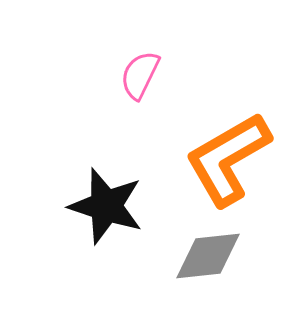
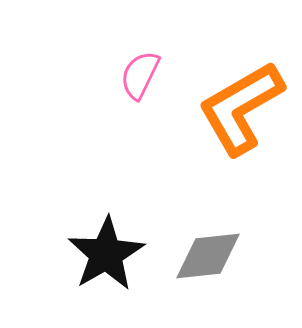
orange L-shape: moved 13 px right, 51 px up
black star: moved 48 px down; rotated 24 degrees clockwise
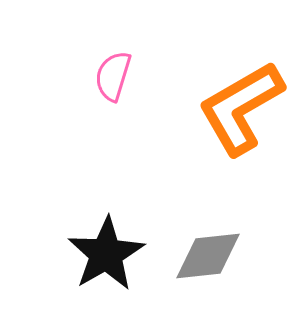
pink semicircle: moved 27 px left, 1 px down; rotated 9 degrees counterclockwise
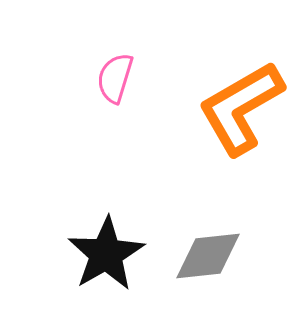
pink semicircle: moved 2 px right, 2 px down
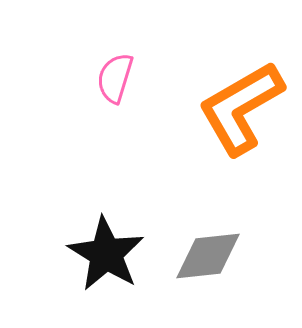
black star: rotated 10 degrees counterclockwise
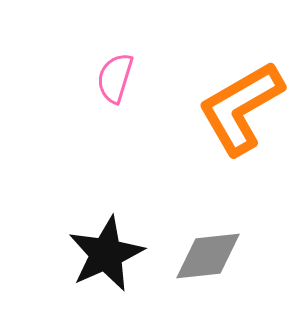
black star: rotated 16 degrees clockwise
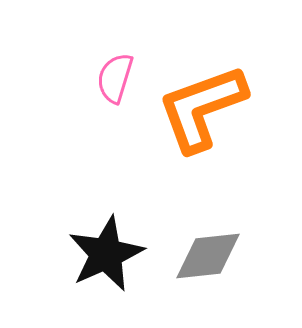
orange L-shape: moved 39 px left; rotated 10 degrees clockwise
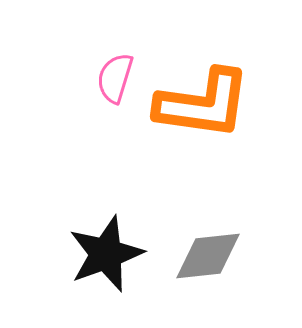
orange L-shape: moved 1 px right, 4 px up; rotated 152 degrees counterclockwise
black star: rotated 4 degrees clockwise
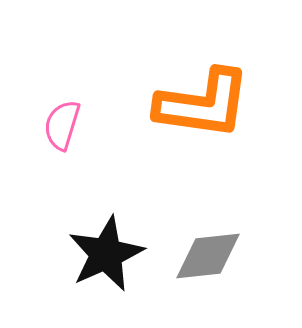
pink semicircle: moved 53 px left, 47 px down
black star: rotated 4 degrees counterclockwise
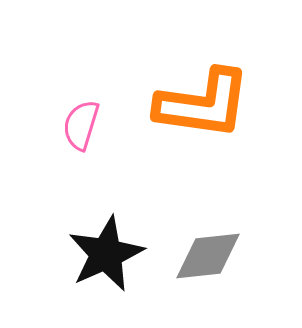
pink semicircle: moved 19 px right
